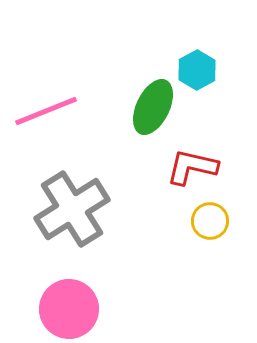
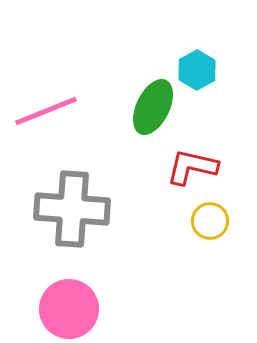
gray cross: rotated 36 degrees clockwise
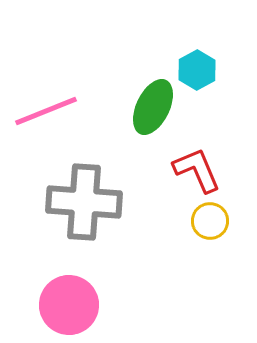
red L-shape: moved 5 px right, 3 px down; rotated 54 degrees clockwise
gray cross: moved 12 px right, 7 px up
pink circle: moved 4 px up
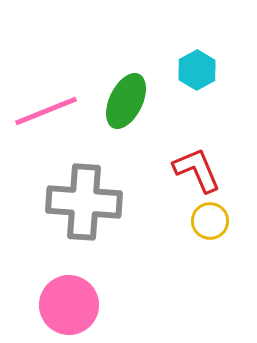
green ellipse: moved 27 px left, 6 px up
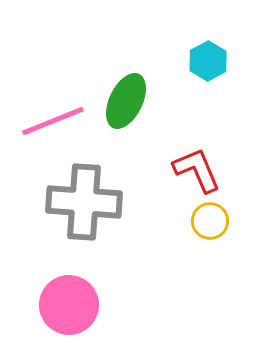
cyan hexagon: moved 11 px right, 9 px up
pink line: moved 7 px right, 10 px down
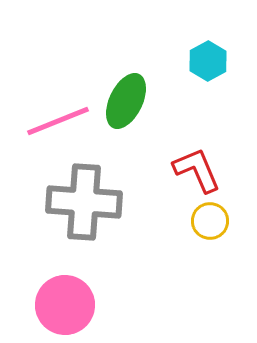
pink line: moved 5 px right
pink circle: moved 4 px left
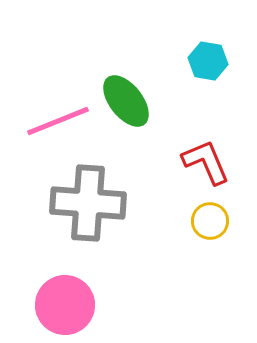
cyan hexagon: rotated 21 degrees counterclockwise
green ellipse: rotated 64 degrees counterclockwise
red L-shape: moved 9 px right, 8 px up
gray cross: moved 4 px right, 1 px down
